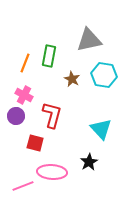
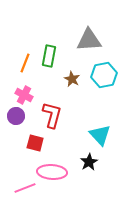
gray triangle: rotated 8 degrees clockwise
cyan hexagon: rotated 20 degrees counterclockwise
cyan triangle: moved 1 px left, 6 px down
pink line: moved 2 px right, 2 px down
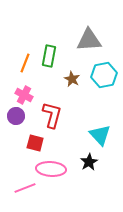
pink ellipse: moved 1 px left, 3 px up
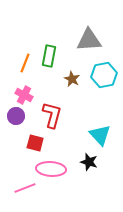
black star: rotated 24 degrees counterclockwise
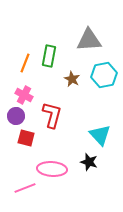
red square: moved 9 px left, 5 px up
pink ellipse: moved 1 px right
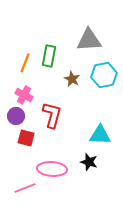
cyan triangle: rotated 45 degrees counterclockwise
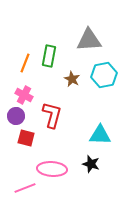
black star: moved 2 px right, 2 px down
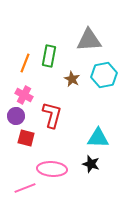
cyan triangle: moved 2 px left, 3 px down
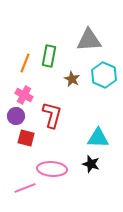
cyan hexagon: rotated 25 degrees counterclockwise
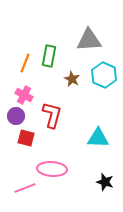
black star: moved 14 px right, 18 px down
